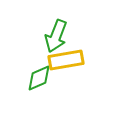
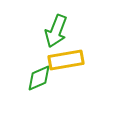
green arrow: moved 5 px up
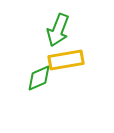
green arrow: moved 2 px right, 1 px up
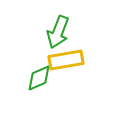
green arrow: moved 2 px down
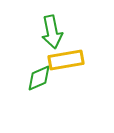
green arrow: moved 6 px left; rotated 32 degrees counterclockwise
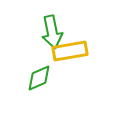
yellow rectangle: moved 4 px right, 9 px up
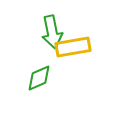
yellow rectangle: moved 3 px right, 4 px up
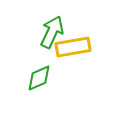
green arrow: rotated 144 degrees counterclockwise
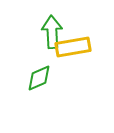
green arrow: rotated 28 degrees counterclockwise
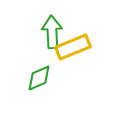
yellow rectangle: rotated 12 degrees counterclockwise
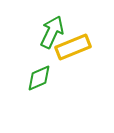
green arrow: rotated 28 degrees clockwise
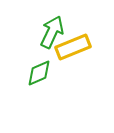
green diamond: moved 5 px up
